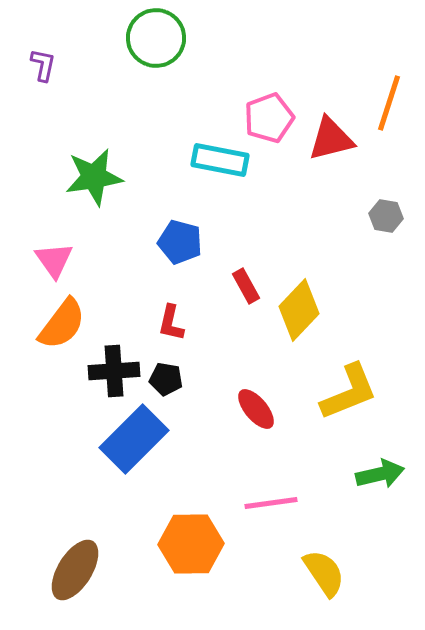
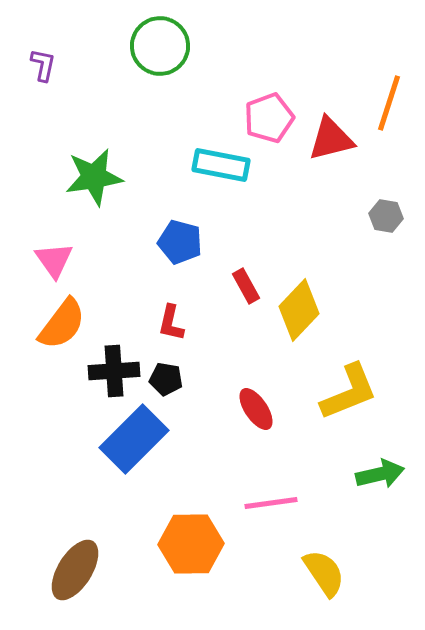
green circle: moved 4 px right, 8 px down
cyan rectangle: moved 1 px right, 5 px down
red ellipse: rotated 6 degrees clockwise
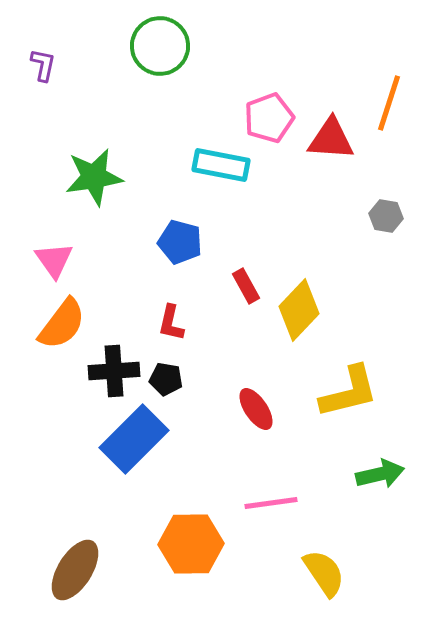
red triangle: rotated 18 degrees clockwise
yellow L-shape: rotated 8 degrees clockwise
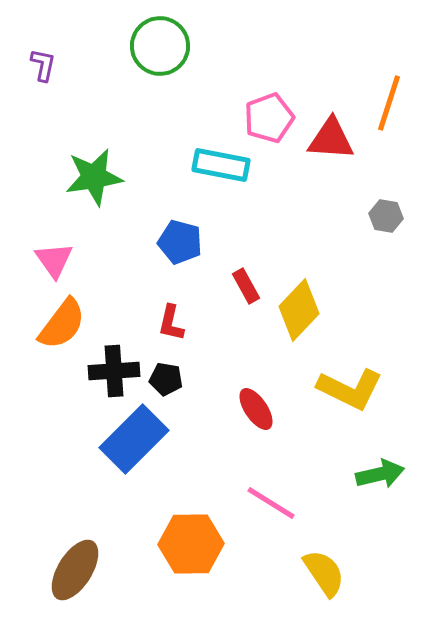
yellow L-shape: moved 1 px right, 3 px up; rotated 40 degrees clockwise
pink line: rotated 40 degrees clockwise
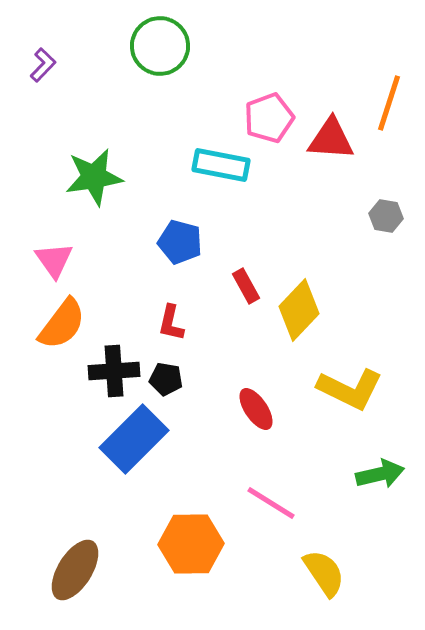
purple L-shape: rotated 32 degrees clockwise
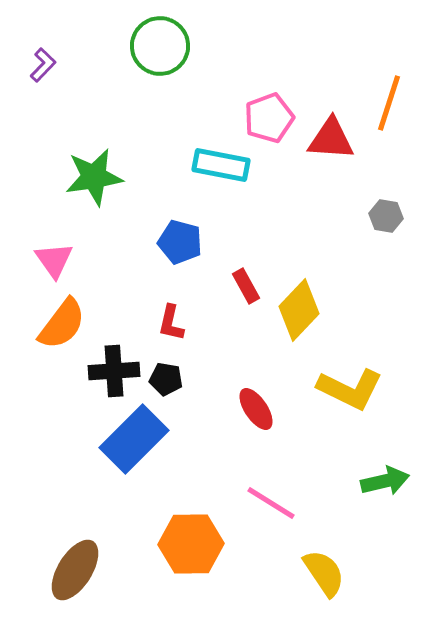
green arrow: moved 5 px right, 7 px down
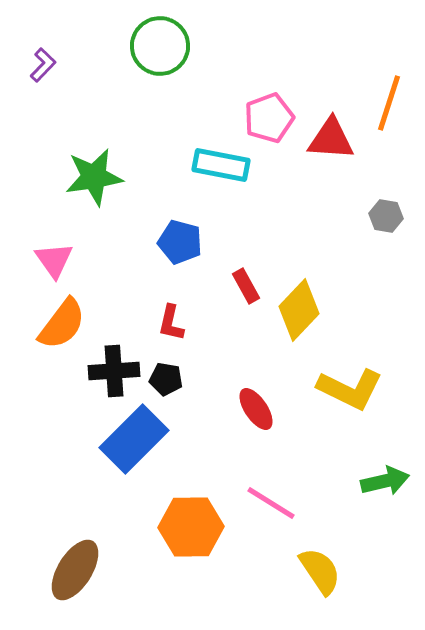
orange hexagon: moved 17 px up
yellow semicircle: moved 4 px left, 2 px up
